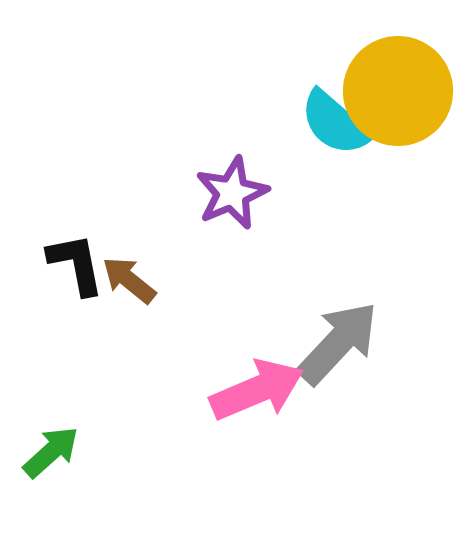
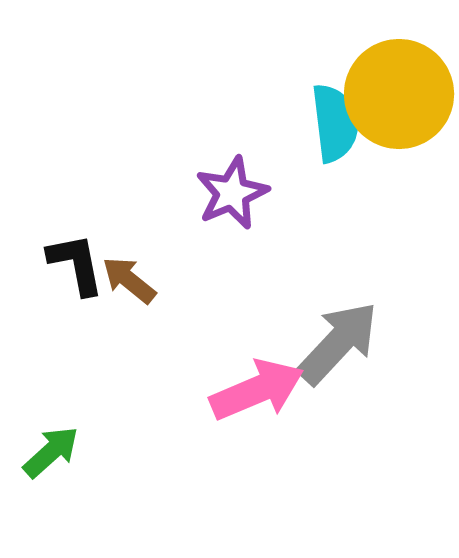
yellow circle: moved 1 px right, 3 px down
cyan semicircle: rotated 138 degrees counterclockwise
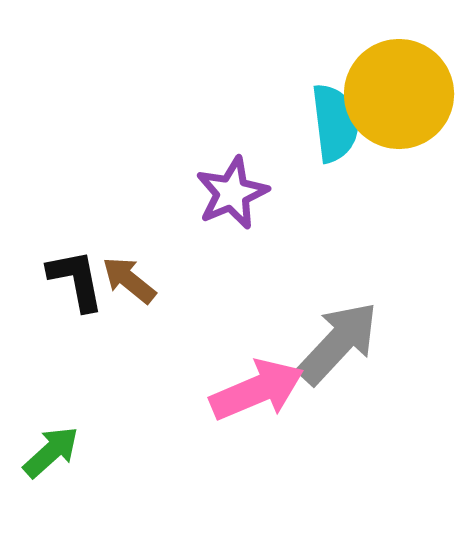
black L-shape: moved 16 px down
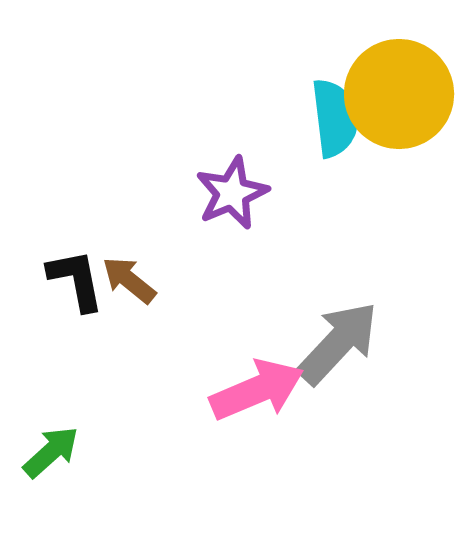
cyan semicircle: moved 5 px up
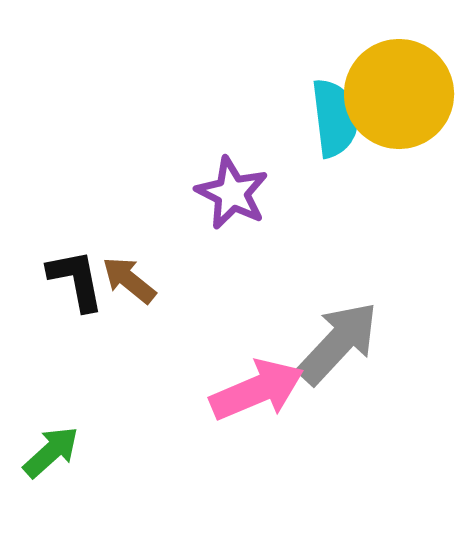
purple star: rotated 22 degrees counterclockwise
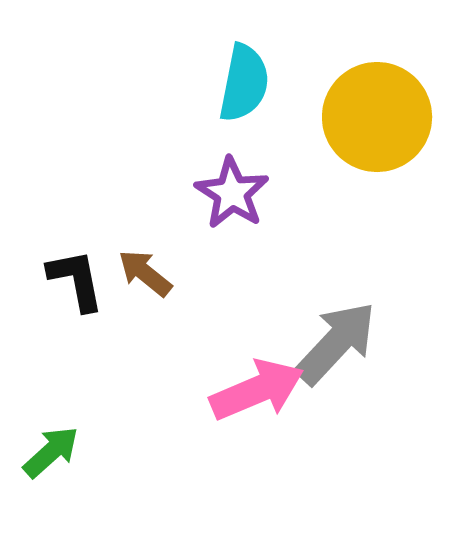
yellow circle: moved 22 px left, 23 px down
cyan semicircle: moved 91 px left, 35 px up; rotated 18 degrees clockwise
purple star: rotated 6 degrees clockwise
brown arrow: moved 16 px right, 7 px up
gray arrow: moved 2 px left
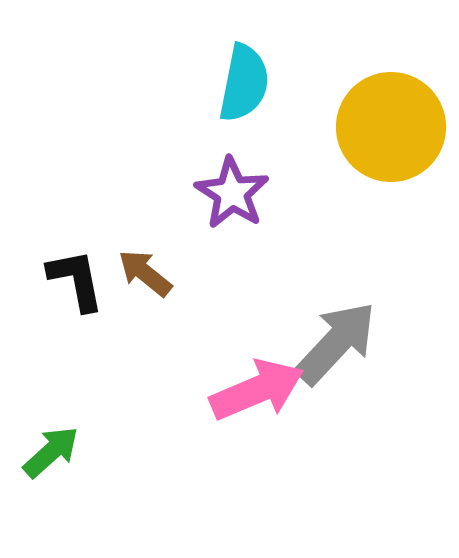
yellow circle: moved 14 px right, 10 px down
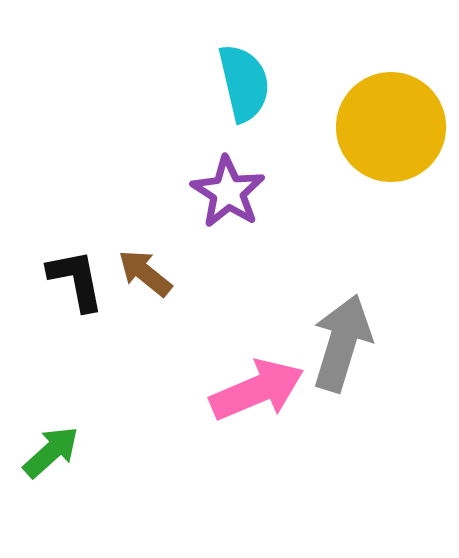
cyan semicircle: rotated 24 degrees counterclockwise
purple star: moved 4 px left, 1 px up
gray arrow: moved 6 px right; rotated 26 degrees counterclockwise
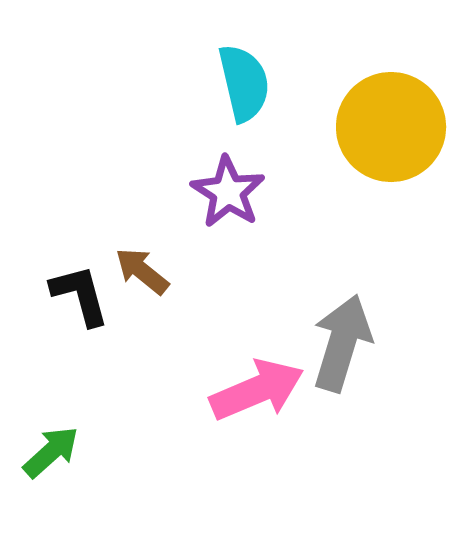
brown arrow: moved 3 px left, 2 px up
black L-shape: moved 4 px right, 15 px down; rotated 4 degrees counterclockwise
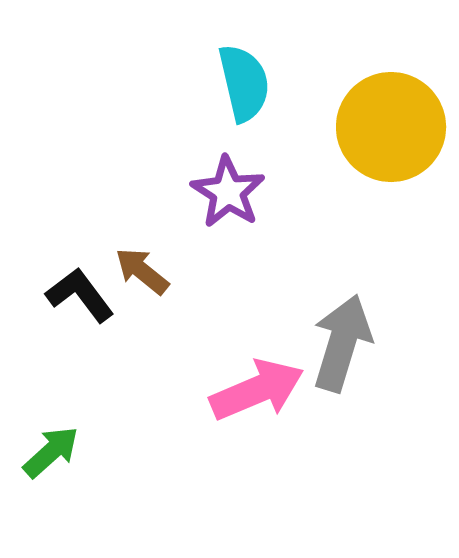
black L-shape: rotated 22 degrees counterclockwise
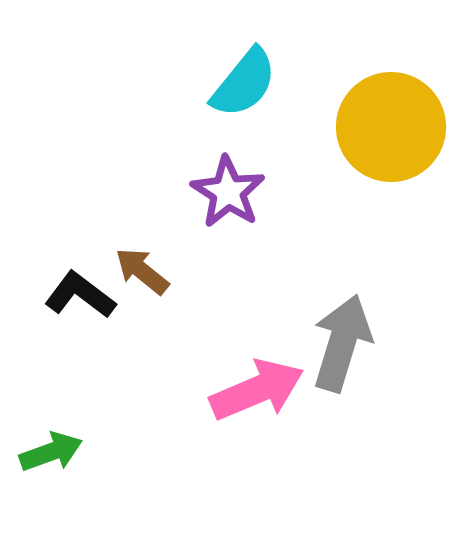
cyan semicircle: rotated 52 degrees clockwise
black L-shape: rotated 16 degrees counterclockwise
green arrow: rotated 22 degrees clockwise
